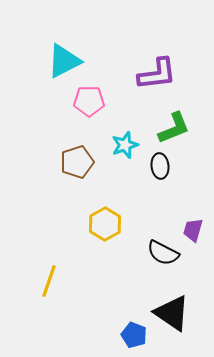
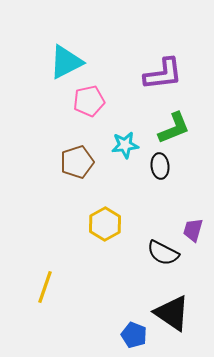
cyan triangle: moved 2 px right, 1 px down
purple L-shape: moved 6 px right
pink pentagon: rotated 12 degrees counterclockwise
cyan star: rotated 12 degrees clockwise
yellow line: moved 4 px left, 6 px down
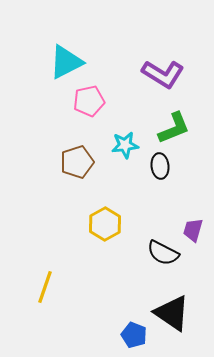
purple L-shape: rotated 39 degrees clockwise
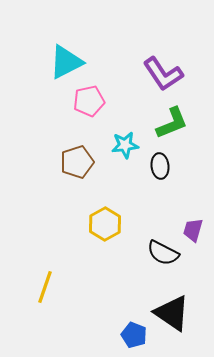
purple L-shape: rotated 24 degrees clockwise
green L-shape: moved 2 px left, 5 px up
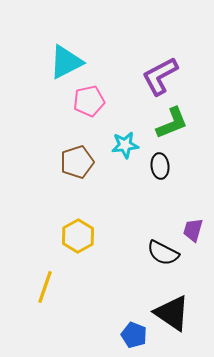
purple L-shape: moved 3 px left, 2 px down; rotated 96 degrees clockwise
yellow hexagon: moved 27 px left, 12 px down
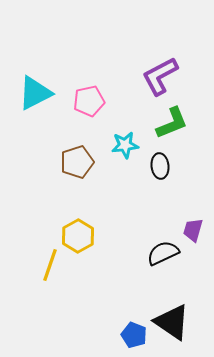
cyan triangle: moved 31 px left, 31 px down
black semicircle: rotated 128 degrees clockwise
yellow line: moved 5 px right, 22 px up
black triangle: moved 9 px down
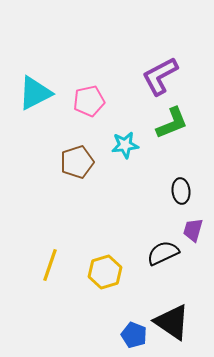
black ellipse: moved 21 px right, 25 px down
yellow hexagon: moved 27 px right, 36 px down; rotated 12 degrees clockwise
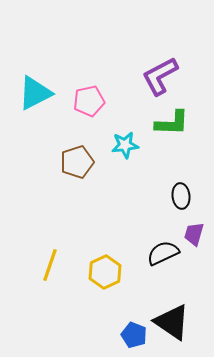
green L-shape: rotated 24 degrees clockwise
black ellipse: moved 5 px down
purple trapezoid: moved 1 px right, 4 px down
yellow hexagon: rotated 8 degrees counterclockwise
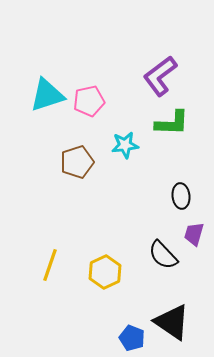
purple L-shape: rotated 9 degrees counterclockwise
cyan triangle: moved 12 px right, 2 px down; rotated 9 degrees clockwise
black semicircle: moved 2 px down; rotated 108 degrees counterclockwise
blue pentagon: moved 2 px left, 3 px down
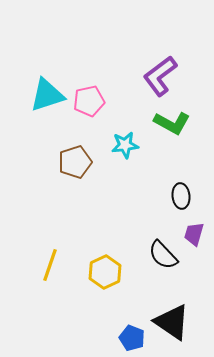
green L-shape: rotated 27 degrees clockwise
brown pentagon: moved 2 px left
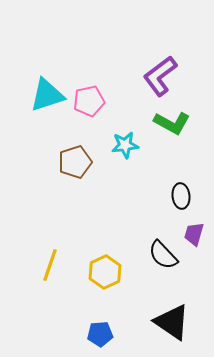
blue pentagon: moved 32 px left, 4 px up; rotated 25 degrees counterclockwise
